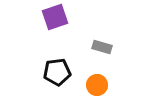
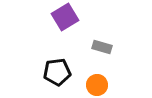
purple square: moved 10 px right; rotated 12 degrees counterclockwise
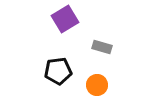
purple square: moved 2 px down
black pentagon: moved 1 px right, 1 px up
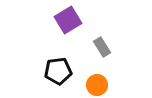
purple square: moved 3 px right, 1 px down
gray rectangle: rotated 42 degrees clockwise
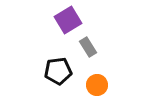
gray rectangle: moved 14 px left
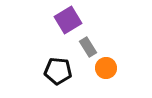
black pentagon: rotated 12 degrees clockwise
orange circle: moved 9 px right, 17 px up
